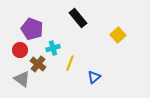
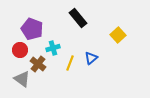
blue triangle: moved 3 px left, 19 px up
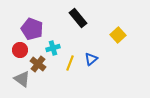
blue triangle: moved 1 px down
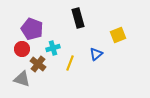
black rectangle: rotated 24 degrees clockwise
yellow square: rotated 21 degrees clockwise
red circle: moved 2 px right, 1 px up
blue triangle: moved 5 px right, 5 px up
gray triangle: rotated 18 degrees counterclockwise
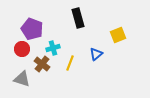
brown cross: moved 4 px right
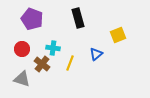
purple pentagon: moved 10 px up
cyan cross: rotated 24 degrees clockwise
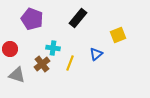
black rectangle: rotated 54 degrees clockwise
red circle: moved 12 px left
brown cross: rotated 14 degrees clockwise
gray triangle: moved 5 px left, 4 px up
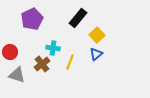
purple pentagon: rotated 25 degrees clockwise
yellow square: moved 21 px left; rotated 21 degrees counterclockwise
red circle: moved 3 px down
yellow line: moved 1 px up
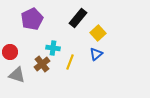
yellow square: moved 1 px right, 2 px up
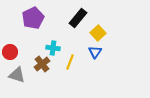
purple pentagon: moved 1 px right, 1 px up
blue triangle: moved 1 px left, 2 px up; rotated 16 degrees counterclockwise
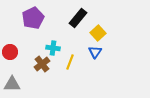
gray triangle: moved 5 px left, 9 px down; rotated 18 degrees counterclockwise
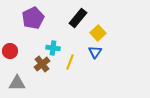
red circle: moved 1 px up
gray triangle: moved 5 px right, 1 px up
